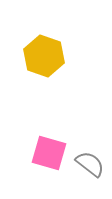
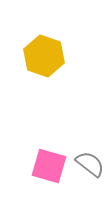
pink square: moved 13 px down
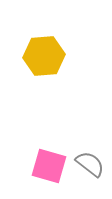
yellow hexagon: rotated 24 degrees counterclockwise
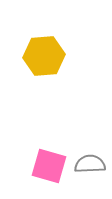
gray semicircle: rotated 40 degrees counterclockwise
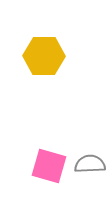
yellow hexagon: rotated 6 degrees clockwise
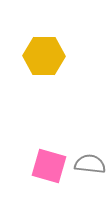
gray semicircle: rotated 8 degrees clockwise
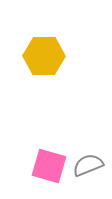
gray semicircle: moved 2 px left, 1 px down; rotated 28 degrees counterclockwise
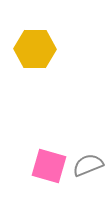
yellow hexagon: moved 9 px left, 7 px up
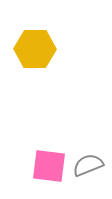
pink square: rotated 9 degrees counterclockwise
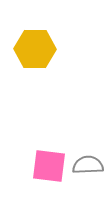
gray semicircle: rotated 20 degrees clockwise
